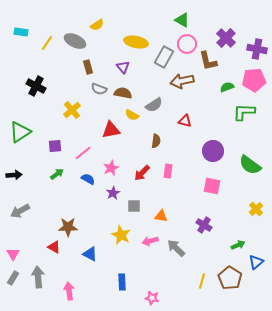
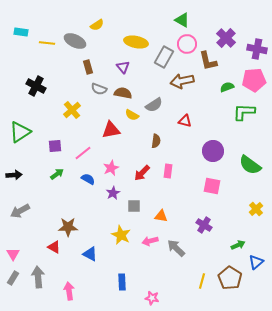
yellow line at (47, 43): rotated 63 degrees clockwise
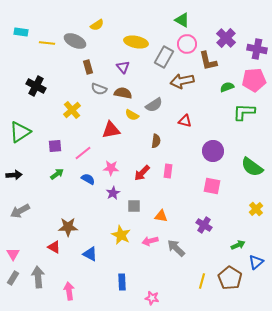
green semicircle at (250, 165): moved 2 px right, 2 px down
pink star at (111, 168): rotated 28 degrees clockwise
